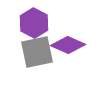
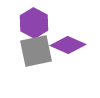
gray square: moved 1 px left, 1 px up
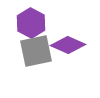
purple hexagon: moved 3 px left
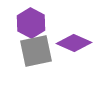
purple diamond: moved 6 px right, 2 px up
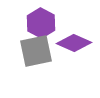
purple hexagon: moved 10 px right
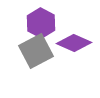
gray square: rotated 16 degrees counterclockwise
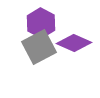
gray square: moved 3 px right, 4 px up
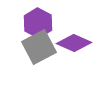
purple hexagon: moved 3 px left
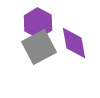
purple diamond: rotated 56 degrees clockwise
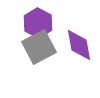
purple diamond: moved 5 px right, 2 px down
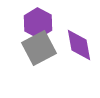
gray square: moved 1 px down
